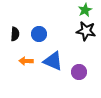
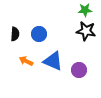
green star: rotated 24 degrees clockwise
orange arrow: rotated 24 degrees clockwise
purple circle: moved 2 px up
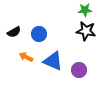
black semicircle: moved 1 px left, 2 px up; rotated 56 degrees clockwise
orange arrow: moved 4 px up
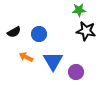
green star: moved 6 px left
blue triangle: rotated 35 degrees clockwise
purple circle: moved 3 px left, 2 px down
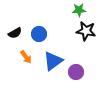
black semicircle: moved 1 px right, 1 px down
orange arrow: rotated 152 degrees counterclockwise
blue triangle: rotated 25 degrees clockwise
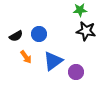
green star: moved 1 px right
black semicircle: moved 1 px right, 3 px down
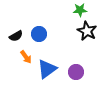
black star: moved 1 px right; rotated 18 degrees clockwise
blue triangle: moved 6 px left, 8 px down
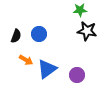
black star: rotated 18 degrees counterclockwise
black semicircle: rotated 40 degrees counterclockwise
orange arrow: moved 3 px down; rotated 24 degrees counterclockwise
purple circle: moved 1 px right, 3 px down
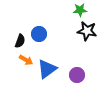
black semicircle: moved 4 px right, 5 px down
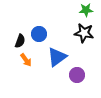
green star: moved 6 px right
black star: moved 3 px left, 2 px down
orange arrow: rotated 24 degrees clockwise
blue triangle: moved 10 px right, 12 px up
